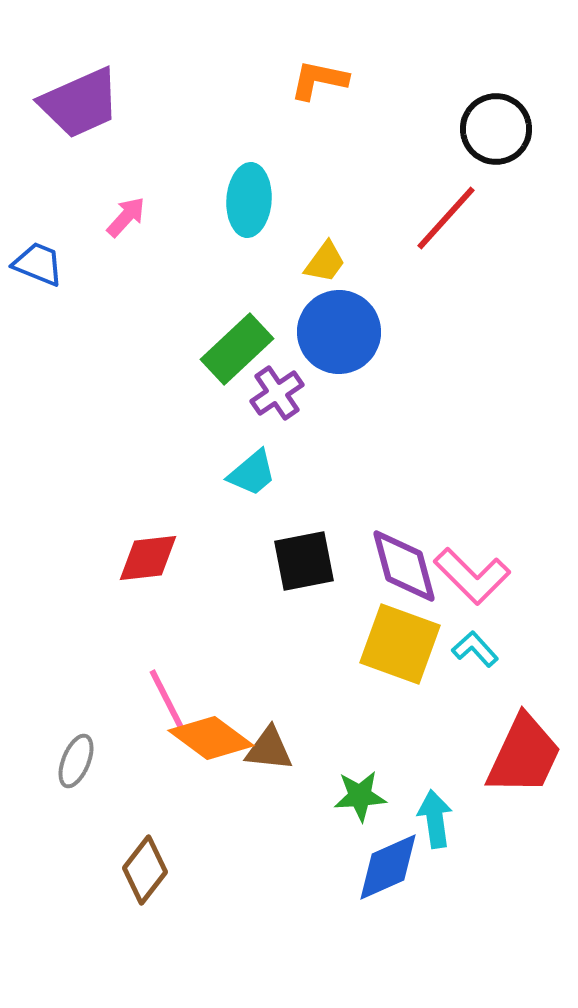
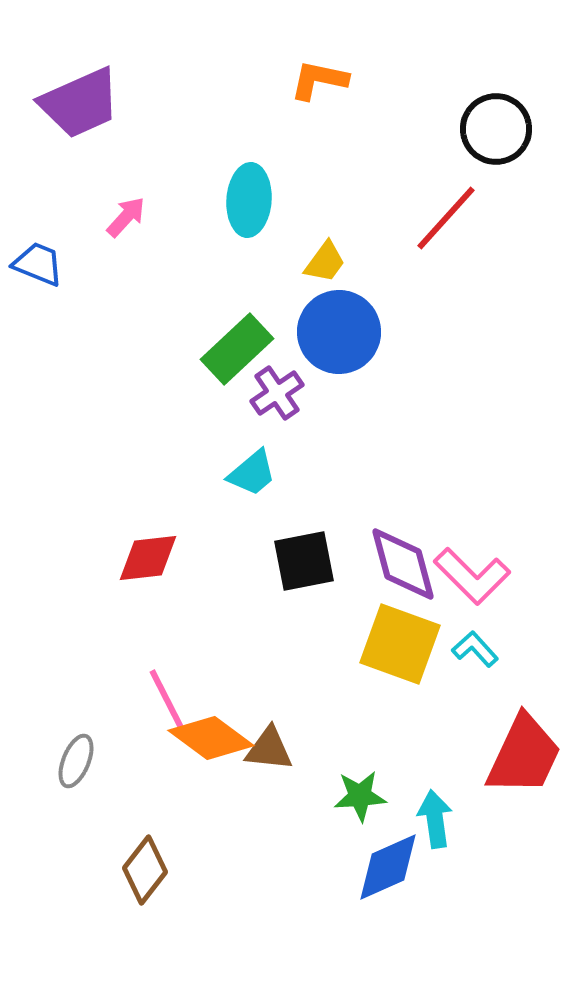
purple diamond: moved 1 px left, 2 px up
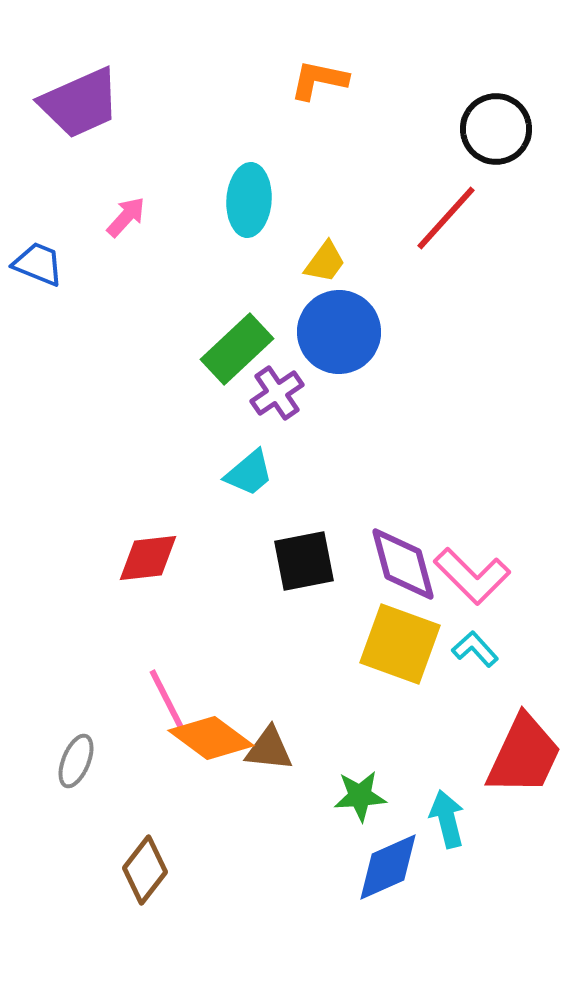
cyan trapezoid: moved 3 px left
cyan arrow: moved 12 px right; rotated 6 degrees counterclockwise
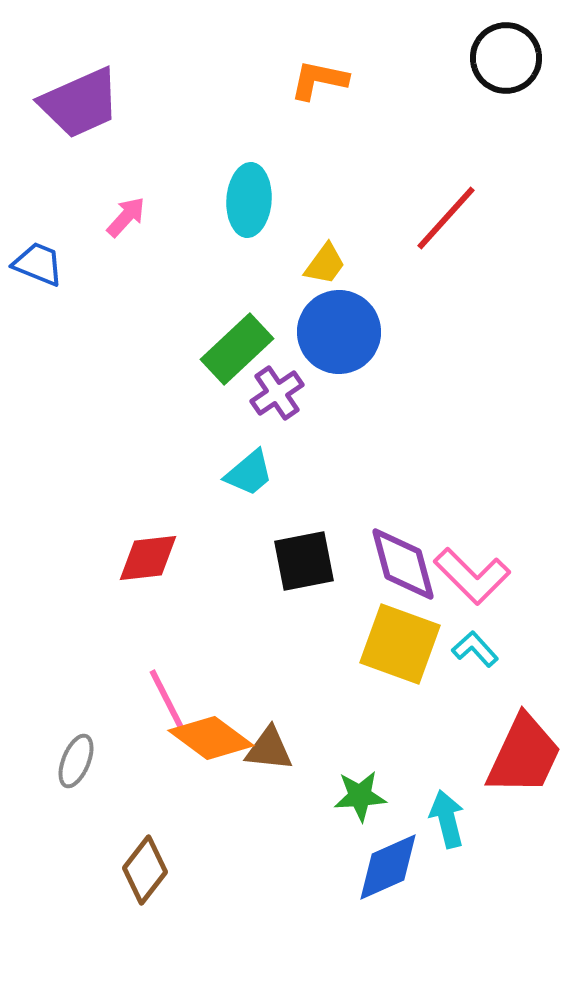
black circle: moved 10 px right, 71 px up
yellow trapezoid: moved 2 px down
